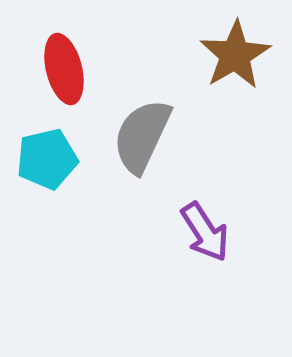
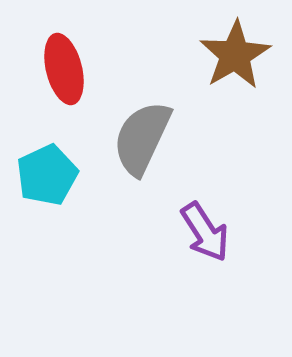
gray semicircle: moved 2 px down
cyan pentagon: moved 16 px down; rotated 12 degrees counterclockwise
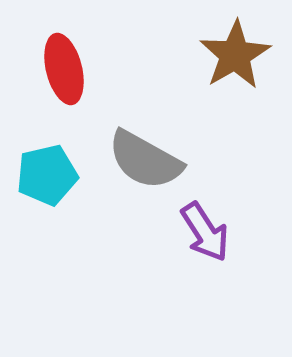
gray semicircle: moved 3 px right, 22 px down; rotated 86 degrees counterclockwise
cyan pentagon: rotated 12 degrees clockwise
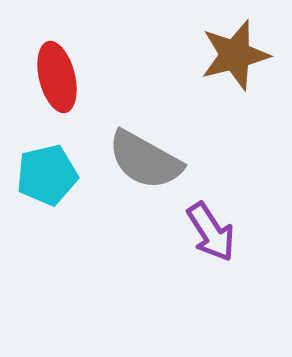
brown star: rotated 16 degrees clockwise
red ellipse: moved 7 px left, 8 px down
purple arrow: moved 6 px right
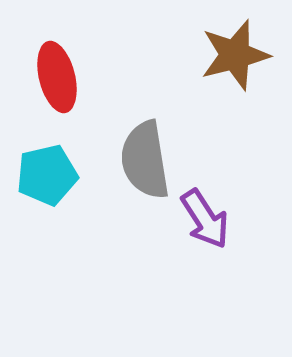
gray semicircle: rotated 52 degrees clockwise
purple arrow: moved 6 px left, 13 px up
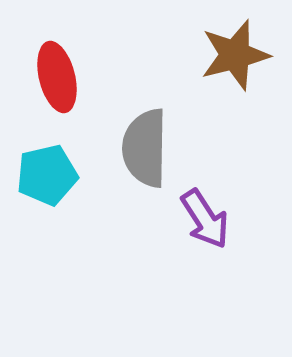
gray semicircle: moved 12 px up; rotated 10 degrees clockwise
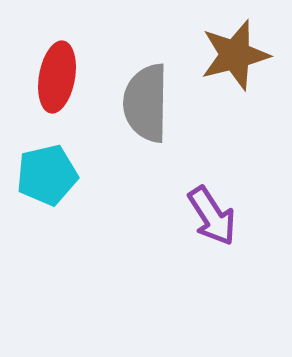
red ellipse: rotated 24 degrees clockwise
gray semicircle: moved 1 px right, 45 px up
purple arrow: moved 7 px right, 3 px up
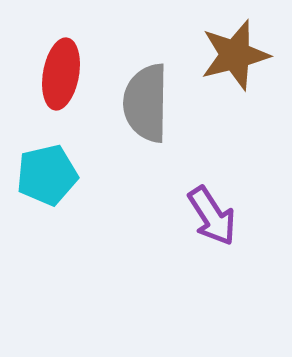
red ellipse: moved 4 px right, 3 px up
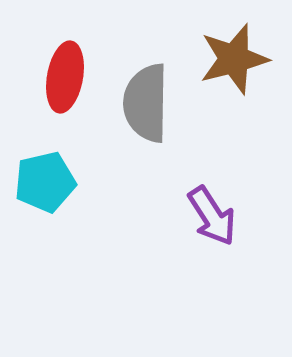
brown star: moved 1 px left, 4 px down
red ellipse: moved 4 px right, 3 px down
cyan pentagon: moved 2 px left, 7 px down
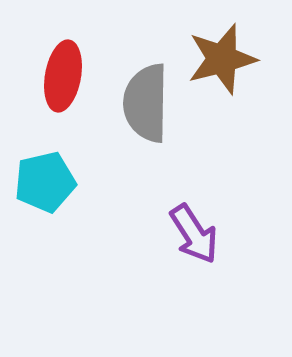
brown star: moved 12 px left
red ellipse: moved 2 px left, 1 px up
purple arrow: moved 18 px left, 18 px down
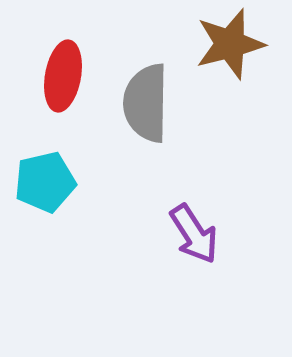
brown star: moved 8 px right, 15 px up
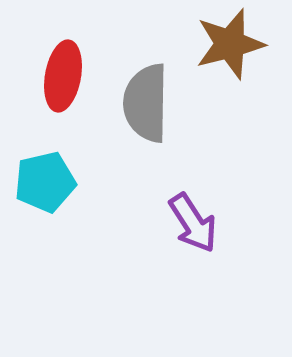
purple arrow: moved 1 px left, 11 px up
